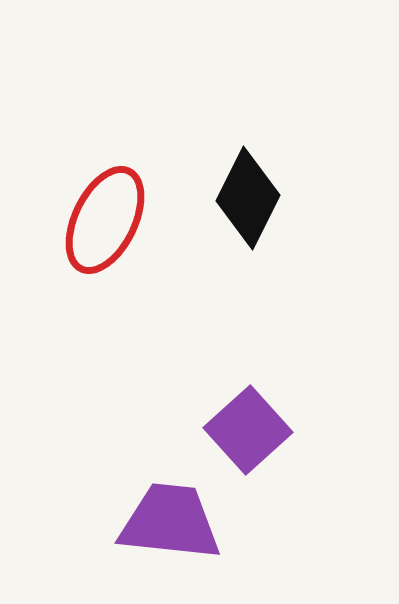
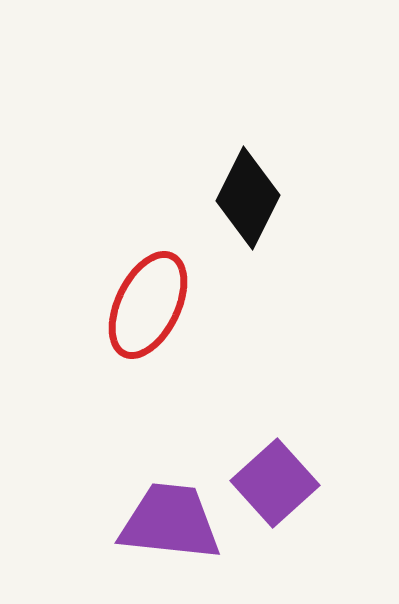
red ellipse: moved 43 px right, 85 px down
purple square: moved 27 px right, 53 px down
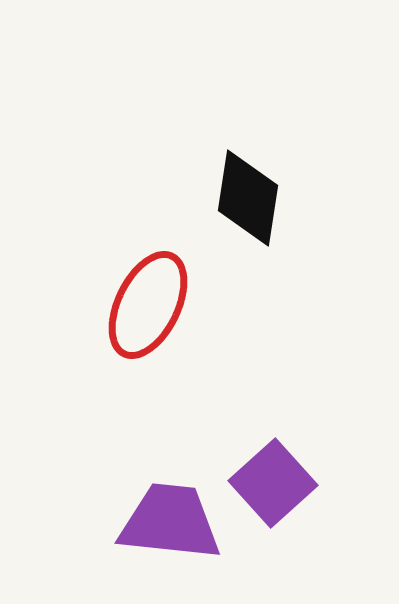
black diamond: rotated 18 degrees counterclockwise
purple square: moved 2 px left
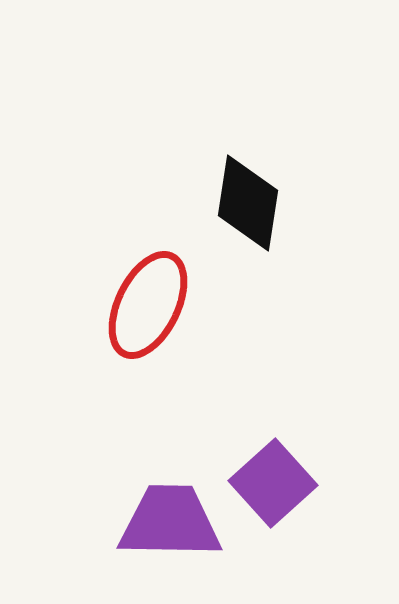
black diamond: moved 5 px down
purple trapezoid: rotated 5 degrees counterclockwise
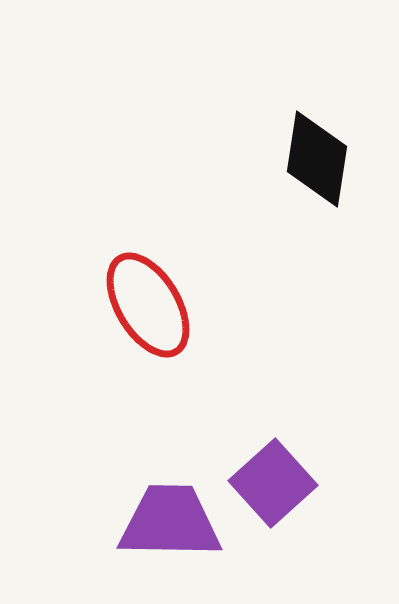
black diamond: moved 69 px right, 44 px up
red ellipse: rotated 57 degrees counterclockwise
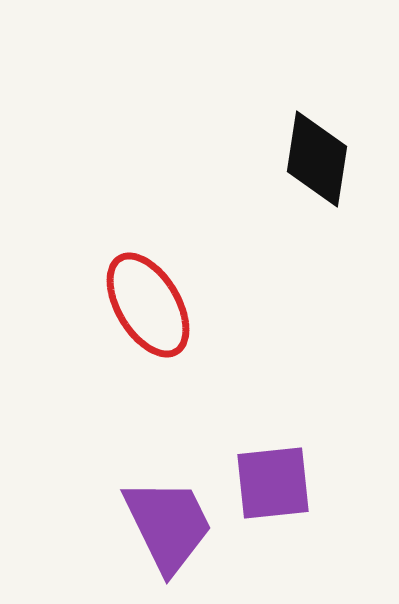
purple square: rotated 36 degrees clockwise
purple trapezoid: moved 2 px left, 3 px down; rotated 63 degrees clockwise
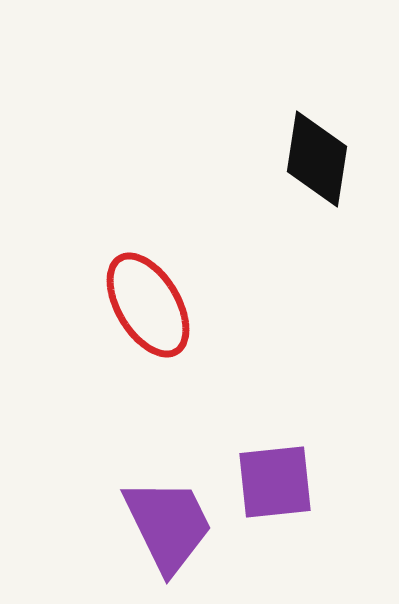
purple square: moved 2 px right, 1 px up
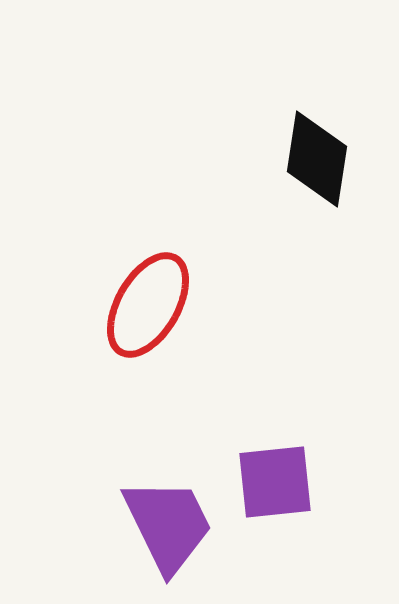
red ellipse: rotated 61 degrees clockwise
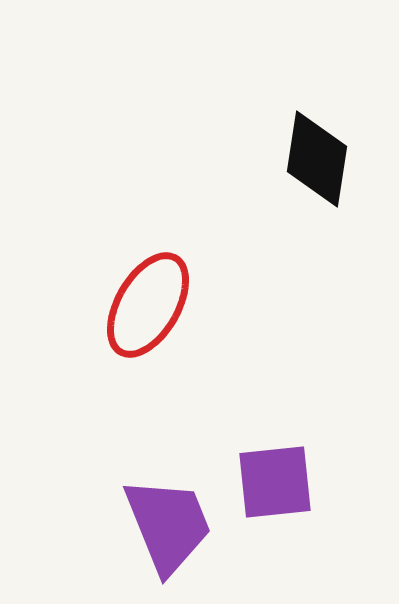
purple trapezoid: rotated 4 degrees clockwise
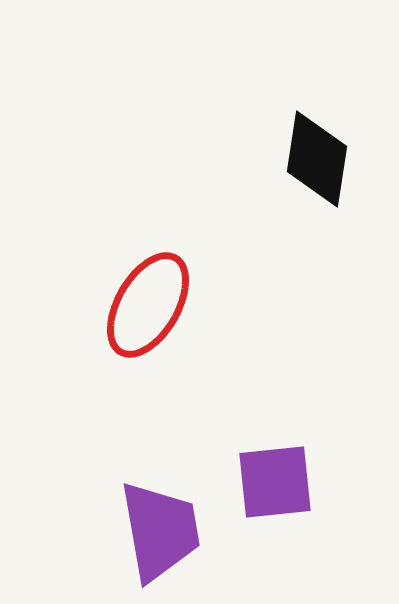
purple trapezoid: moved 8 px left, 6 px down; rotated 12 degrees clockwise
